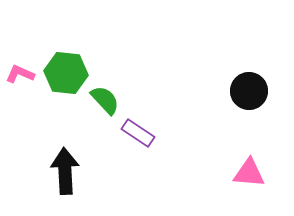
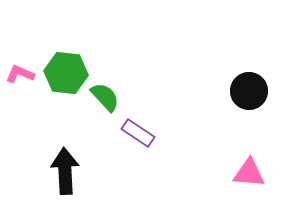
green semicircle: moved 3 px up
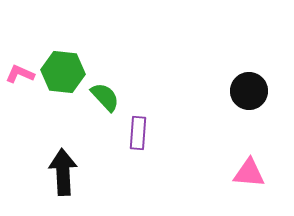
green hexagon: moved 3 px left, 1 px up
purple rectangle: rotated 60 degrees clockwise
black arrow: moved 2 px left, 1 px down
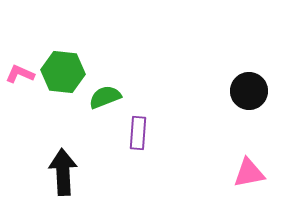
green semicircle: rotated 68 degrees counterclockwise
pink triangle: rotated 16 degrees counterclockwise
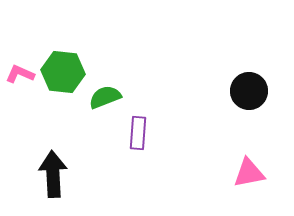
black arrow: moved 10 px left, 2 px down
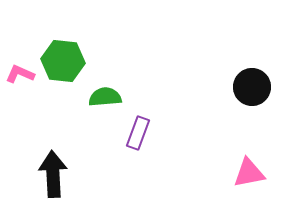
green hexagon: moved 11 px up
black circle: moved 3 px right, 4 px up
green semicircle: rotated 16 degrees clockwise
purple rectangle: rotated 16 degrees clockwise
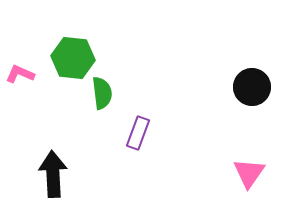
green hexagon: moved 10 px right, 3 px up
green semicircle: moved 3 px left, 4 px up; rotated 88 degrees clockwise
pink triangle: rotated 44 degrees counterclockwise
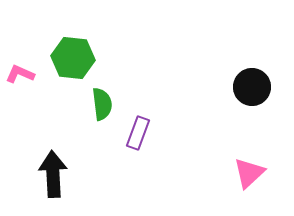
green semicircle: moved 11 px down
pink triangle: rotated 12 degrees clockwise
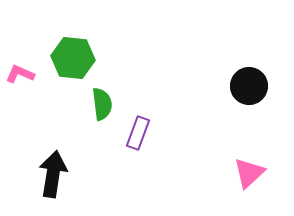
black circle: moved 3 px left, 1 px up
black arrow: rotated 12 degrees clockwise
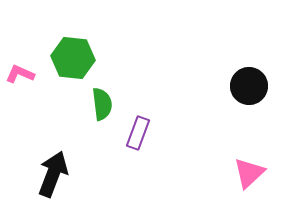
black arrow: rotated 12 degrees clockwise
